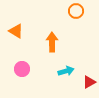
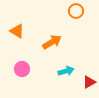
orange triangle: moved 1 px right
orange arrow: rotated 60 degrees clockwise
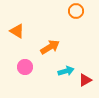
orange arrow: moved 2 px left, 5 px down
pink circle: moved 3 px right, 2 px up
red triangle: moved 4 px left, 2 px up
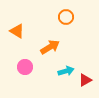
orange circle: moved 10 px left, 6 px down
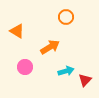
red triangle: rotated 16 degrees counterclockwise
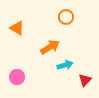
orange triangle: moved 3 px up
pink circle: moved 8 px left, 10 px down
cyan arrow: moved 1 px left, 6 px up
